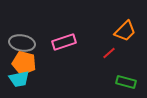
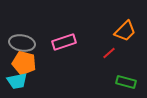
cyan trapezoid: moved 2 px left, 2 px down
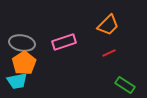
orange trapezoid: moved 17 px left, 6 px up
red line: rotated 16 degrees clockwise
orange pentagon: rotated 25 degrees clockwise
green rectangle: moved 1 px left, 3 px down; rotated 18 degrees clockwise
